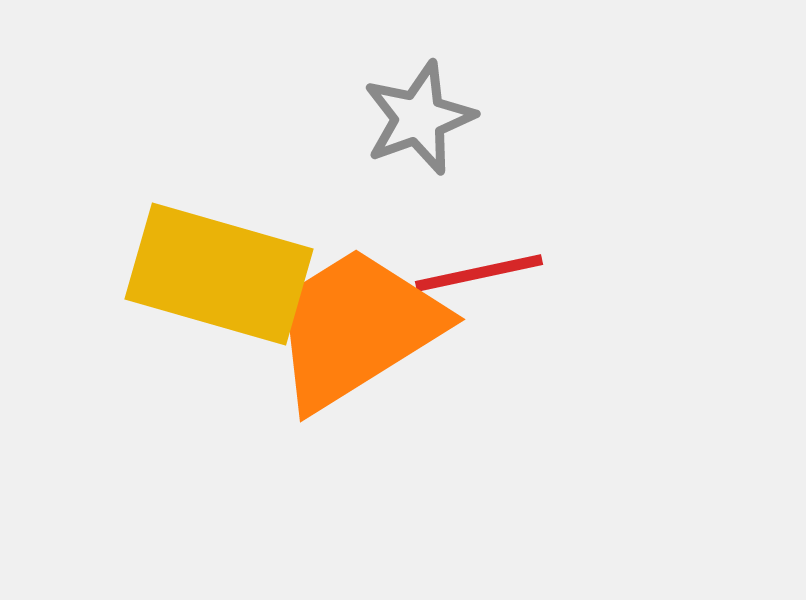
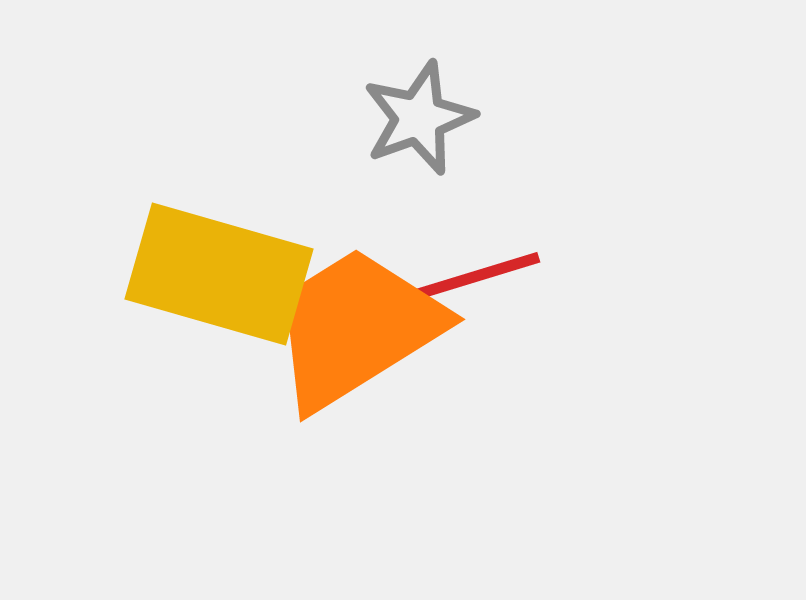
red line: moved 2 px left, 3 px down; rotated 5 degrees counterclockwise
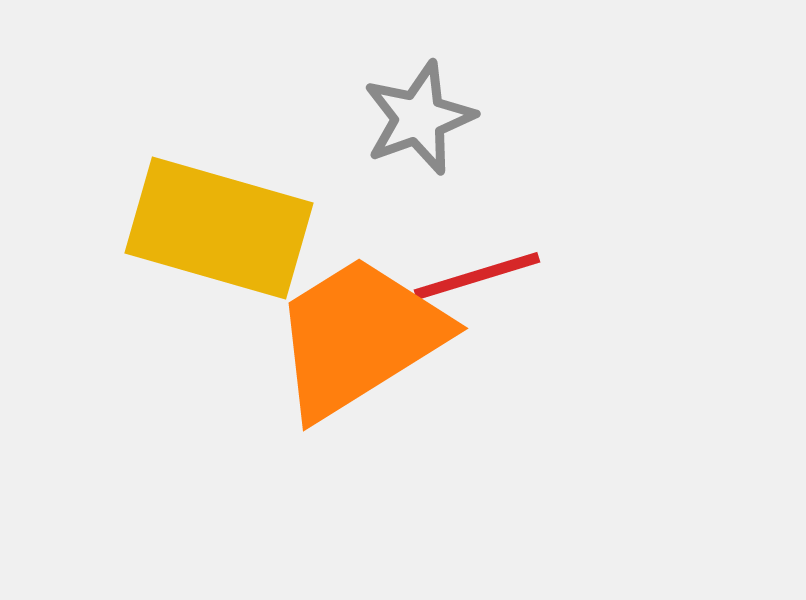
yellow rectangle: moved 46 px up
orange trapezoid: moved 3 px right, 9 px down
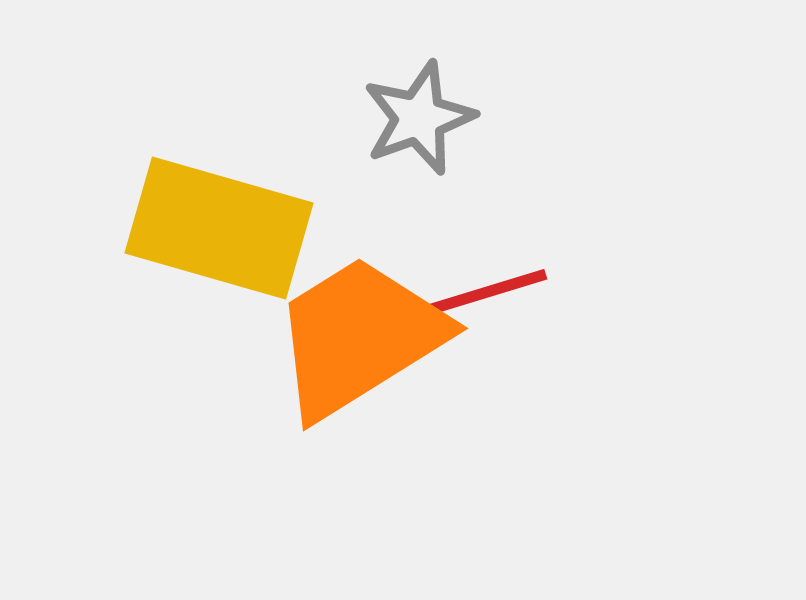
red line: moved 7 px right, 17 px down
